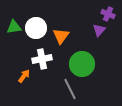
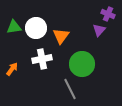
orange arrow: moved 12 px left, 7 px up
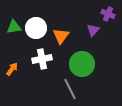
purple triangle: moved 6 px left
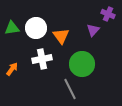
green triangle: moved 2 px left, 1 px down
orange triangle: rotated 12 degrees counterclockwise
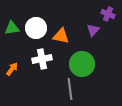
orange triangle: rotated 42 degrees counterclockwise
gray line: rotated 20 degrees clockwise
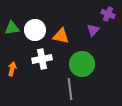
white circle: moved 1 px left, 2 px down
orange arrow: rotated 24 degrees counterclockwise
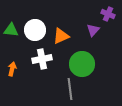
green triangle: moved 1 px left, 2 px down; rotated 14 degrees clockwise
orange triangle: rotated 36 degrees counterclockwise
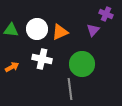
purple cross: moved 2 px left
white circle: moved 2 px right, 1 px up
orange triangle: moved 1 px left, 4 px up
white cross: rotated 24 degrees clockwise
orange arrow: moved 2 px up; rotated 48 degrees clockwise
